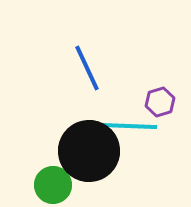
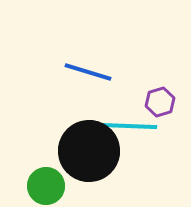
blue line: moved 1 px right, 4 px down; rotated 48 degrees counterclockwise
green circle: moved 7 px left, 1 px down
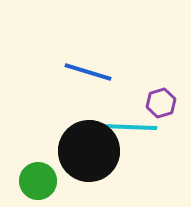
purple hexagon: moved 1 px right, 1 px down
cyan line: moved 1 px down
green circle: moved 8 px left, 5 px up
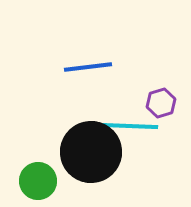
blue line: moved 5 px up; rotated 24 degrees counterclockwise
cyan line: moved 1 px right, 1 px up
black circle: moved 2 px right, 1 px down
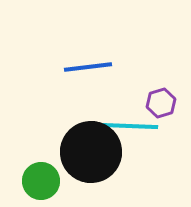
green circle: moved 3 px right
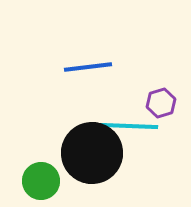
black circle: moved 1 px right, 1 px down
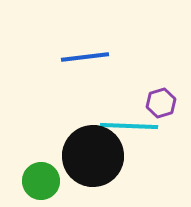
blue line: moved 3 px left, 10 px up
black circle: moved 1 px right, 3 px down
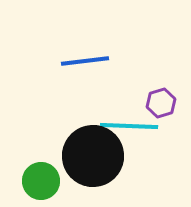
blue line: moved 4 px down
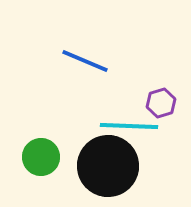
blue line: rotated 30 degrees clockwise
black circle: moved 15 px right, 10 px down
green circle: moved 24 px up
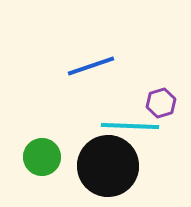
blue line: moved 6 px right, 5 px down; rotated 42 degrees counterclockwise
cyan line: moved 1 px right
green circle: moved 1 px right
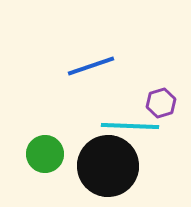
green circle: moved 3 px right, 3 px up
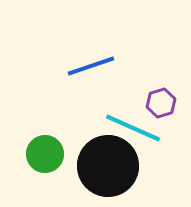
cyan line: moved 3 px right, 2 px down; rotated 22 degrees clockwise
